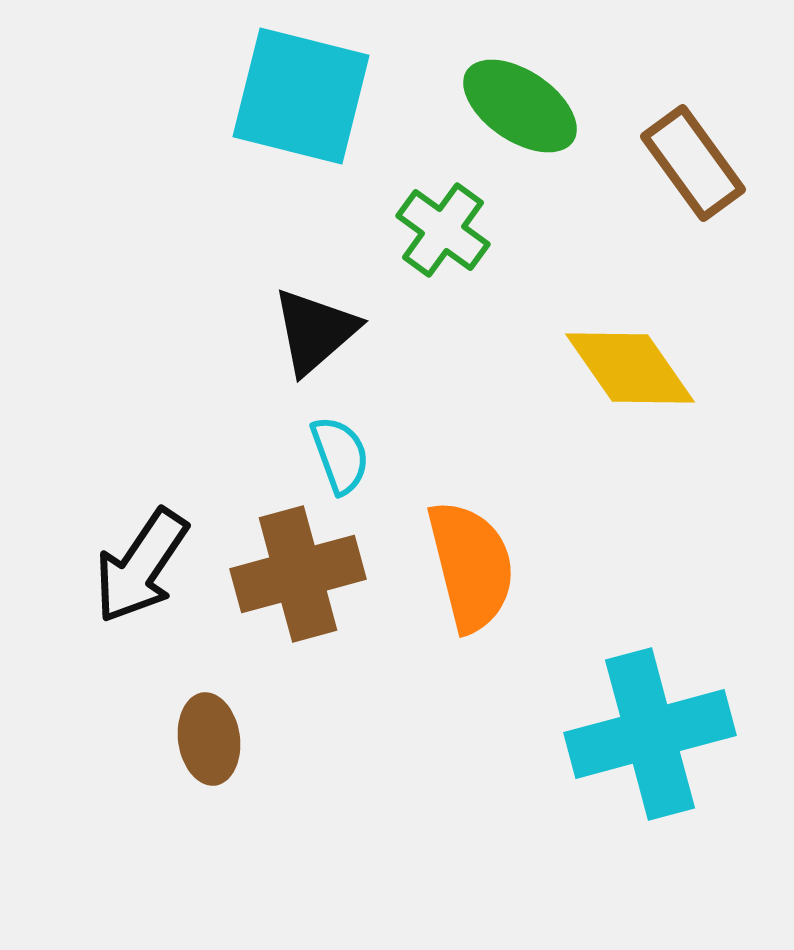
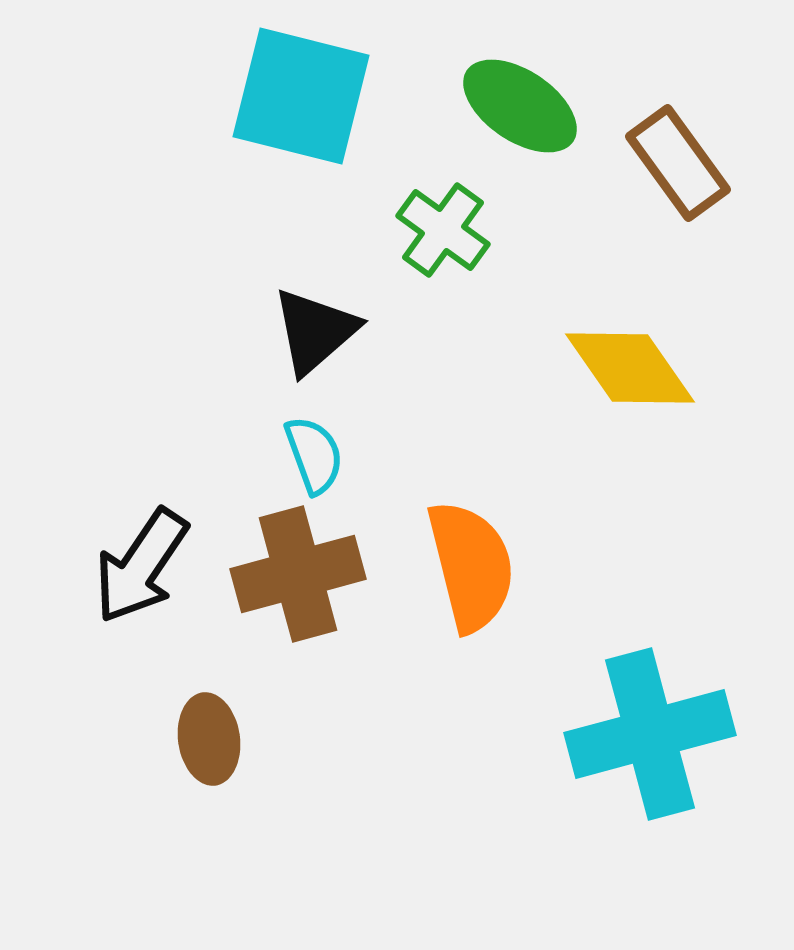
brown rectangle: moved 15 px left
cyan semicircle: moved 26 px left
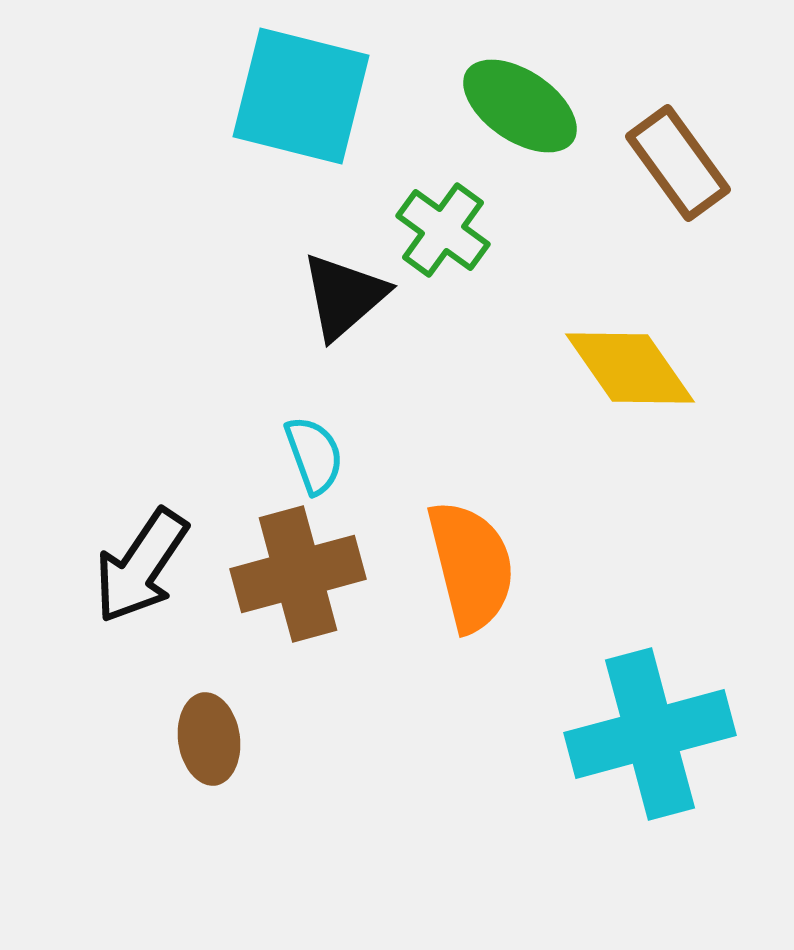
black triangle: moved 29 px right, 35 px up
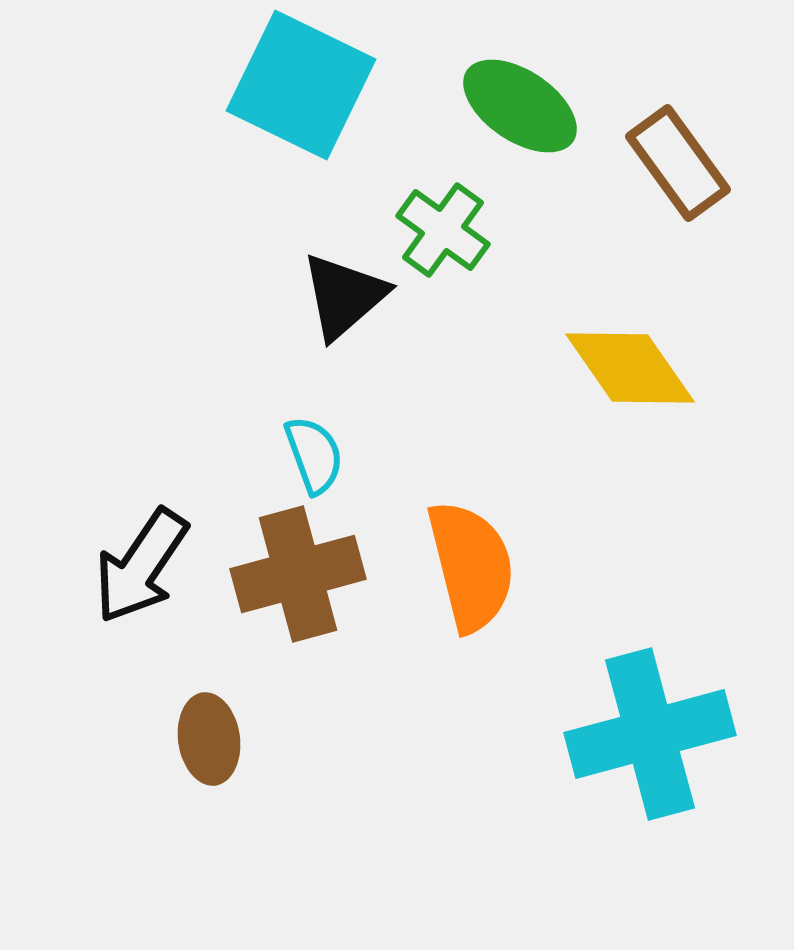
cyan square: moved 11 px up; rotated 12 degrees clockwise
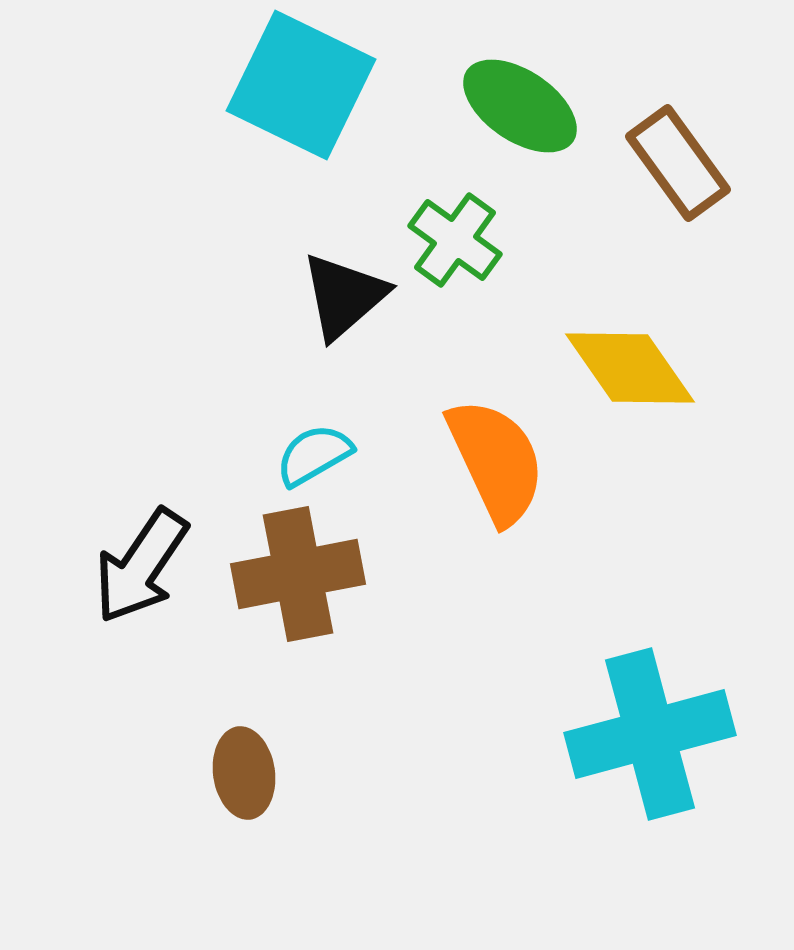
green cross: moved 12 px right, 10 px down
cyan semicircle: rotated 100 degrees counterclockwise
orange semicircle: moved 25 px right, 105 px up; rotated 11 degrees counterclockwise
brown cross: rotated 4 degrees clockwise
brown ellipse: moved 35 px right, 34 px down
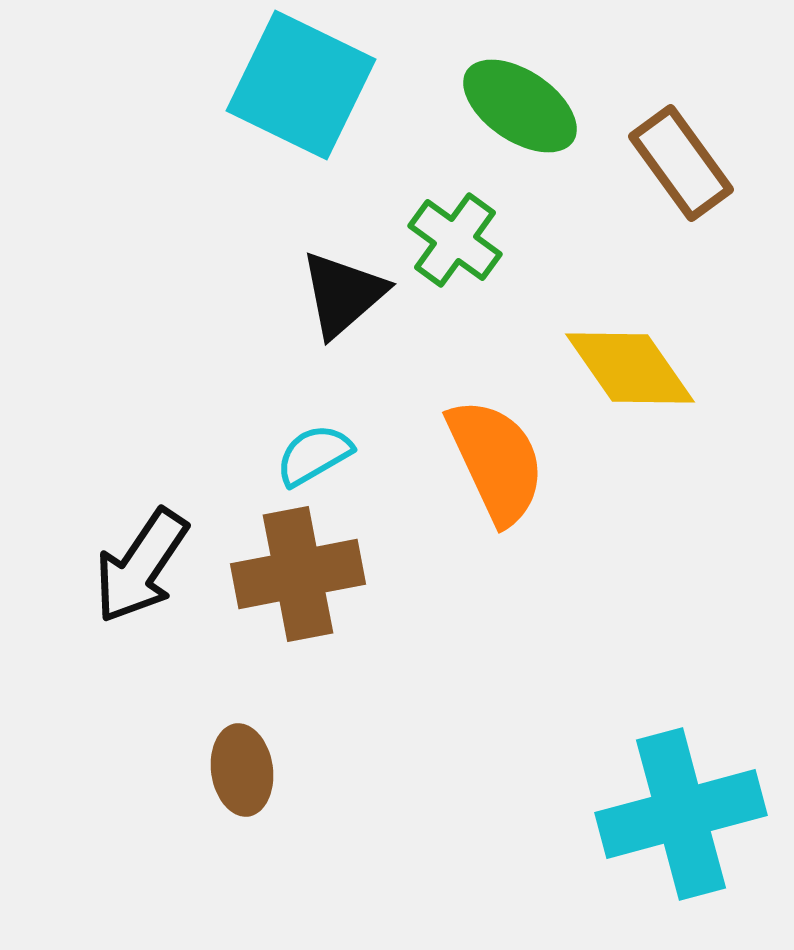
brown rectangle: moved 3 px right
black triangle: moved 1 px left, 2 px up
cyan cross: moved 31 px right, 80 px down
brown ellipse: moved 2 px left, 3 px up
